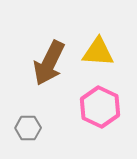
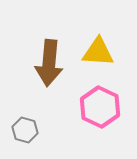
brown arrow: rotated 21 degrees counterclockwise
gray hexagon: moved 3 px left, 2 px down; rotated 15 degrees clockwise
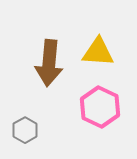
gray hexagon: rotated 15 degrees clockwise
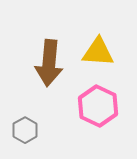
pink hexagon: moved 2 px left, 1 px up
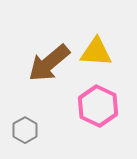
yellow triangle: moved 2 px left
brown arrow: rotated 45 degrees clockwise
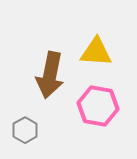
brown arrow: moved 1 px right, 12 px down; rotated 39 degrees counterclockwise
pink hexagon: rotated 15 degrees counterclockwise
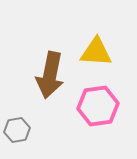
pink hexagon: rotated 18 degrees counterclockwise
gray hexagon: moved 8 px left; rotated 20 degrees clockwise
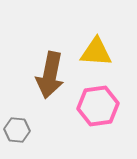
gray hexagon: rotated 15 degrees clockwise
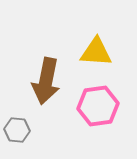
brown arrow: moved 4 px left, 6 px down
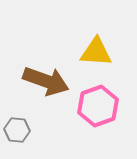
brown arrow: rotated 81 degrees counterclockwise
pink hexagon: rotated 12 degrees counterclockwise
